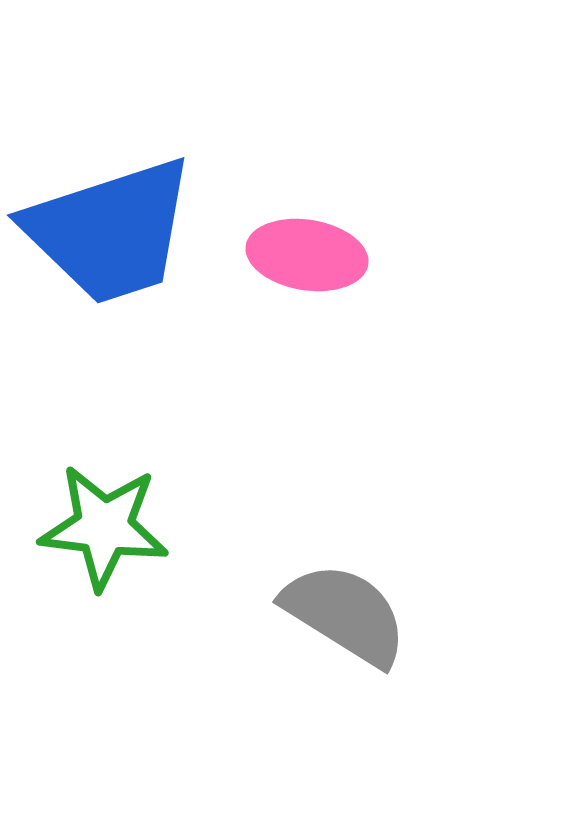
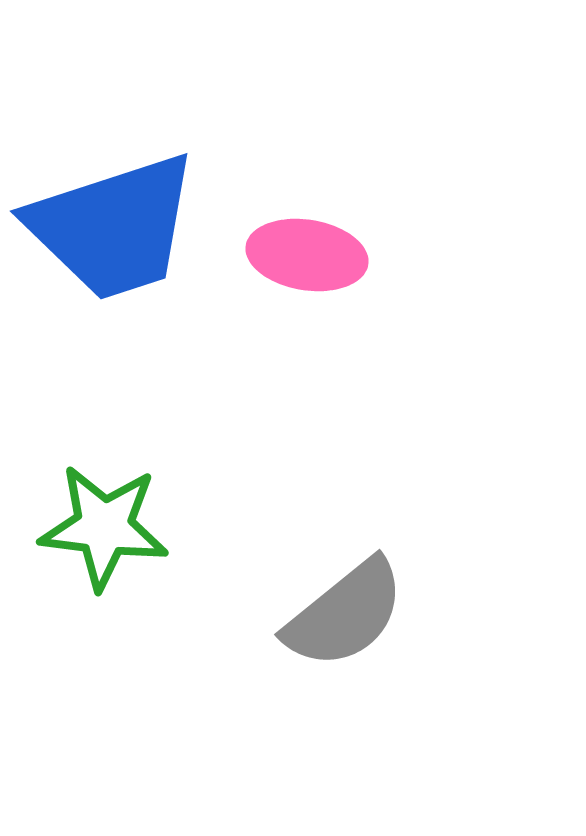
blue trapezoid: moved 3 px right, 4 px up
gray semicircle: rotated 109 degrees clockwise
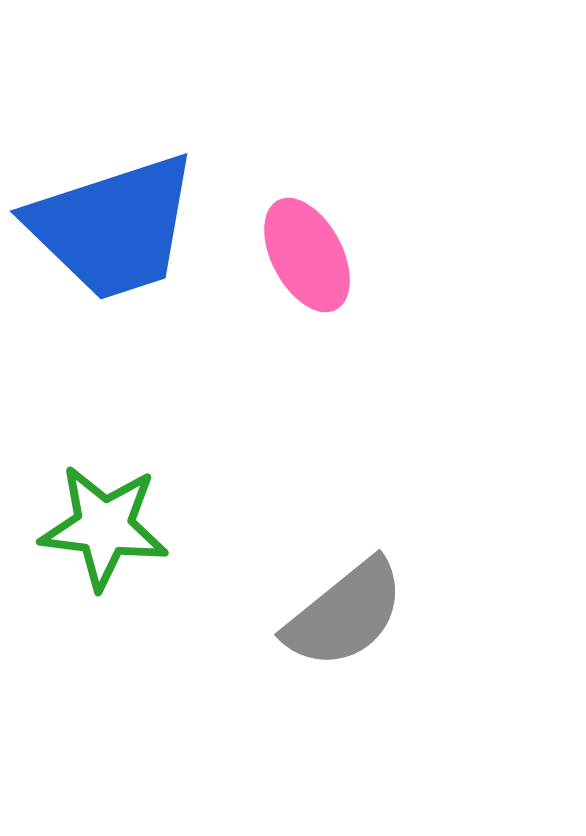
pink ellipse: rotated 53 degrees clockwise
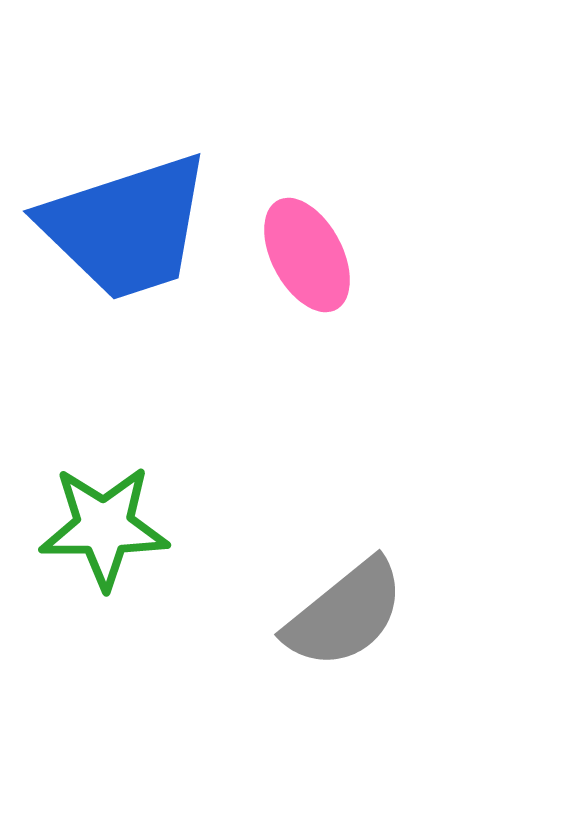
blue trapezoid: moved 13 px right
green star: rotated 7 degrees counterclockwise
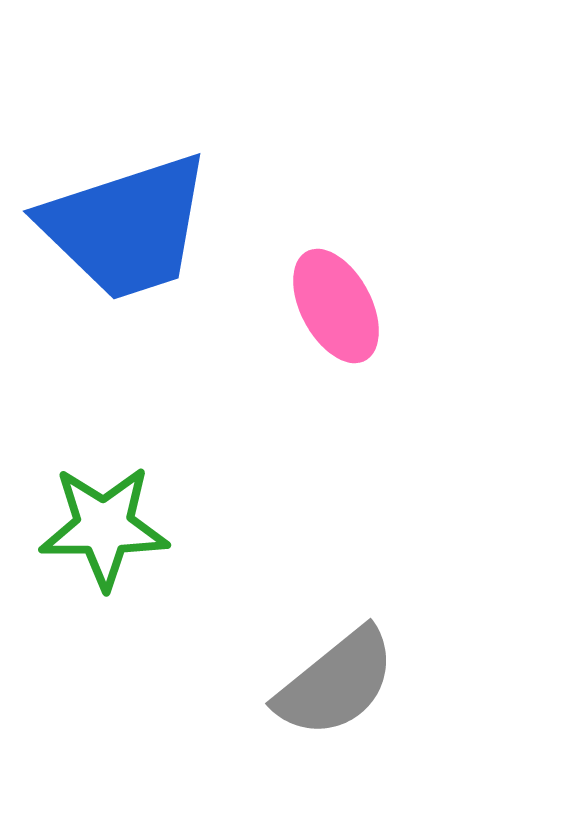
pink ellipse: moved 29 px right, 51 px down
gray semicircle: moved 9 px left, 69 px down
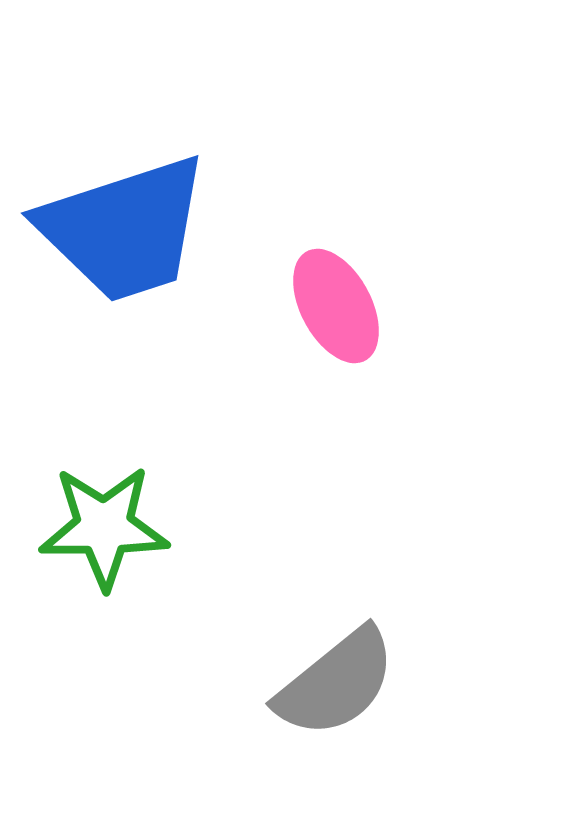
blue trapezoid: moved 2 px left, 2 px down
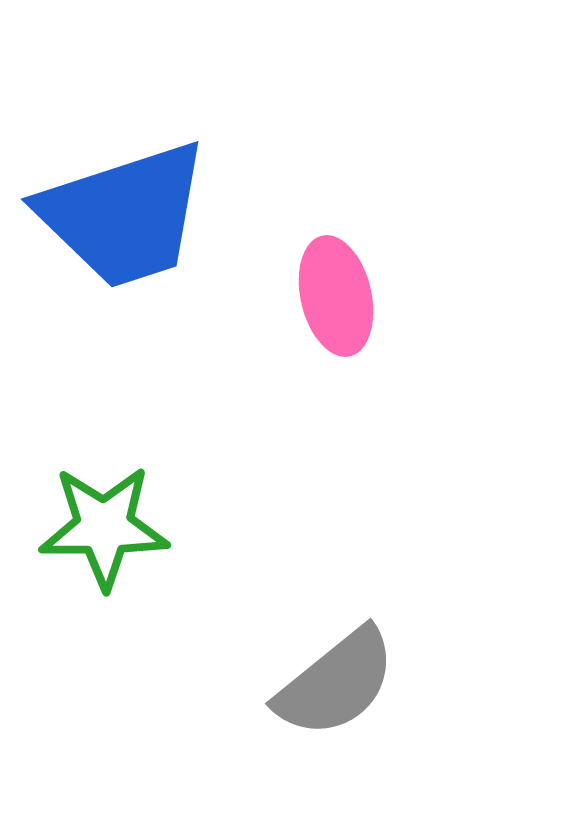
blue trapezoid: moved 14 px up
pink ellipse: moved 10 px up; rotated 15 degrees clockwise
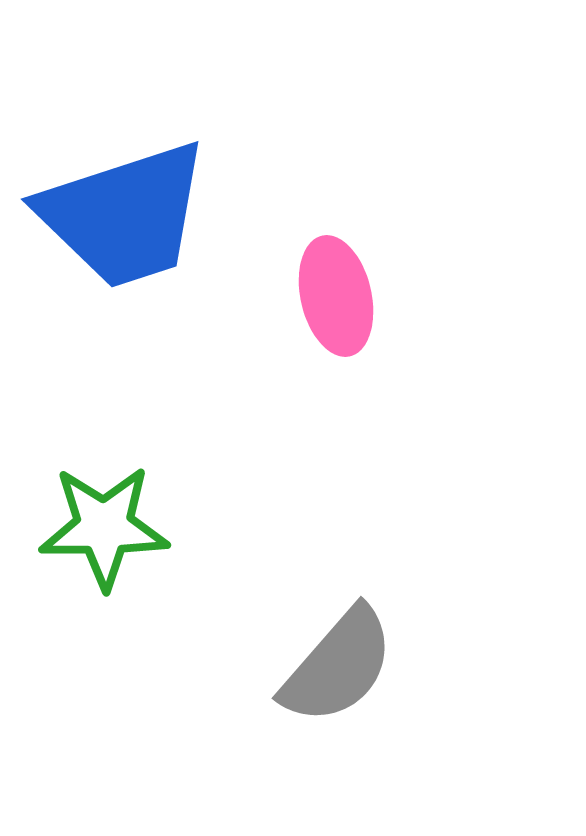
gray semicircle: moved 2 px right, 17 px up; rotated 10 degrees counterclockwise
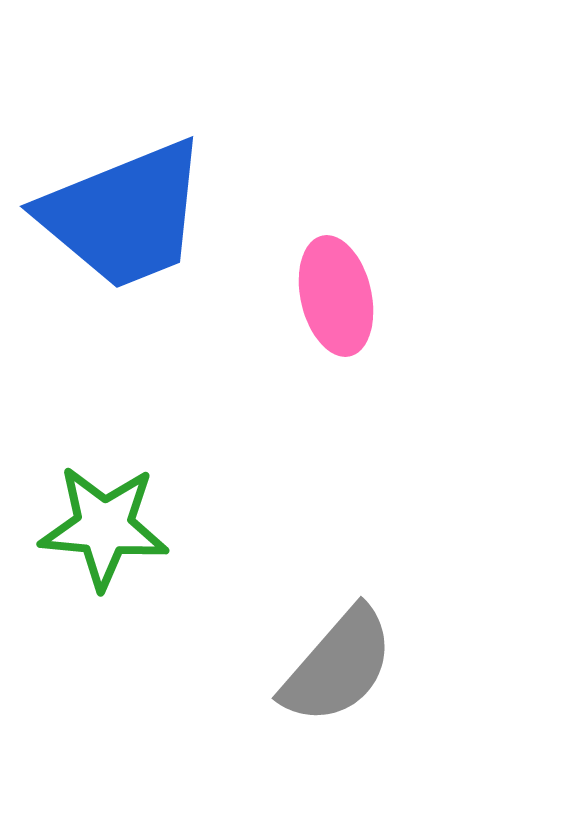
blue trapezoid: rotated 4 degrees counterclockwise
green star: rotated 5 degrees clockwise
